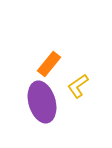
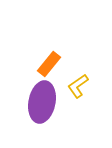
purple ellipse: rotated 27 degrees clockwise
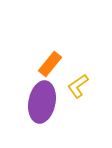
orange rectangle: moved 1 px right
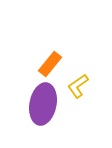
purple ellipse: moved 1 px right, 2 px down
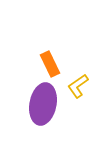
orange rectangle: rotated 65 degrees counterclockwise
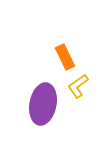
orange rectangle: moved 15 px right, 7 px up
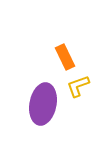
yellow L-shape: rotated 15 degrees clockwise
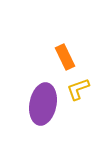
yellow L-shape: moved 3 px down
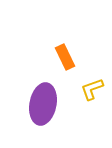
yellow L-shape: moved 14 px right
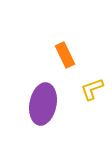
orange rectangle: moved 2 px up
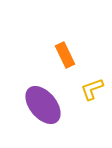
purple ellipse: moved 1 px down; rotated 51 degrees counterclockwise
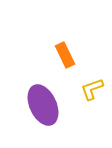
purple ellipse: rotated 15 degrees clockwise
